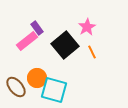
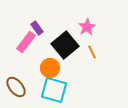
pink rectangle: moved 1 px left, 1 px down; rotated 15 degrees counterclockwise
orange circle: moved 13 px right, 10 px up
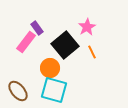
brown ellipse: moved 2 px right, 4 px down
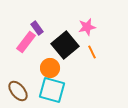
pink star: rotated 18 degrees clockwise
cyan square: moved 2 px left
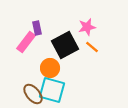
purple rectangle: rotated 24 degrees clockwise
black square: rotated 12 degrees clockwise
orange line: moved 5 px up; rotated 24 degrees counterclockwise
brown ellipse: moved 15 px right, 3 px down
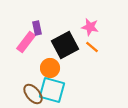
pink star: moved 3 px right; rotated 24 degrees clockwise
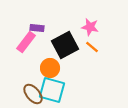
purple rectangle: rotated 72 degrees counterclockwise
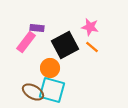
brown ellipse: moved 2 px up; rotated 20 degrees counterclockwise
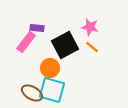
brown ellipse: moved 1 px left, 1 px down
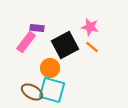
brown ellipse: moved 1 px up
